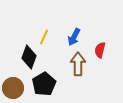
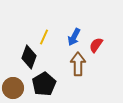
red semicircle: moved 4 px left, 5 px up; rotated 21 degrees clockwise
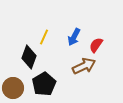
brown arrow: moved 6 px right, 2 px down; rotated 65 degrees clockwise
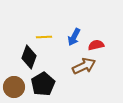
yellow line: rotated 63 degrees clockwise
red semicircle: rotated 42 degrees clockwise
black pentagon: moved 1 px left
brown circle: moved 1 px right, 1 px up
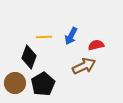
blue arrow: moved 3 px left, 1 px up
brown circle: moved 1 px right, 4 px up
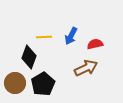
red semicircle: moved 1 px left, 1 px up
brown arrow: moved 2 px right, 2 px down
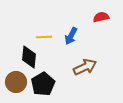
red semicircle: moved 6 px right, 27 px up
black diamond: rotated 15 degrees counterclockwise
brown arrow: moved 1 px left, 1 px up
brown circle: moved 1 px right, 1 px up
